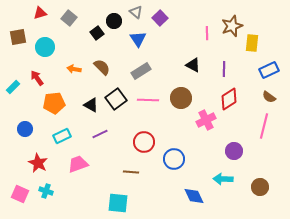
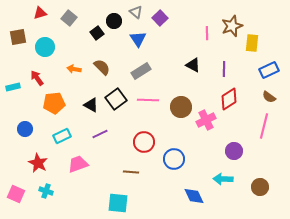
cyan rectangle at (13, 87): rotated 32 degrees clockwise
brown circle at (181, 98): moved 9 px down
pink square at (20, 194): moved 4 px left
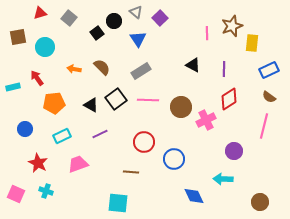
brown circle at (260, 187): moved 15 px down
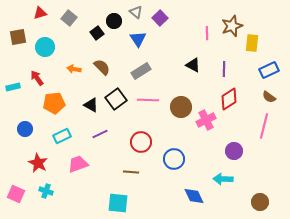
red circle at (144, 142): moved 3 px left
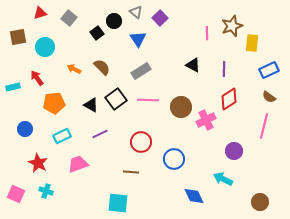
orange arrow at (74, 69): rotated 16 degrees clockwise
cyan arrow at (223, 179): rotated 24 degrees clockwise
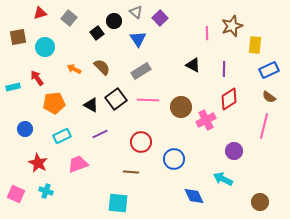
yellow rectangle at (252, 43): moved 3 px right, 2 px down
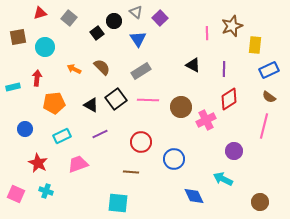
red arrow at (37, 78): rotated 42 degrees clockwise
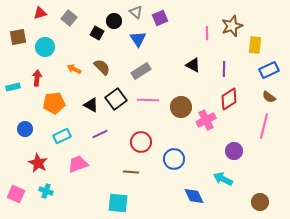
purple square at (160, 18): rotated 21 degrees clockwise
black square at (97, 33): rotated 24 degrees counterclockwise
